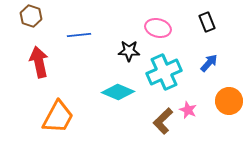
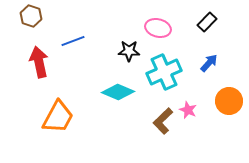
black rectangle: rotated 66 degrees clockwise
blue line: moved 6 px left, 6 px down; rotated 15 degrees counterclockwise
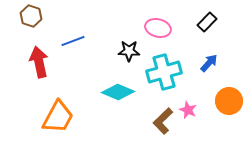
cyan cross: rotated 8 degrees clockwise
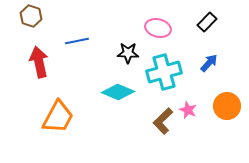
blue line: moved 4 px right; rotated 10 degrees clockwise
black star: moved 1 px left, 2 px down
orange circle: moved 2 px left, 5 px down
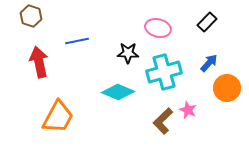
orange circle: moved 18 px up
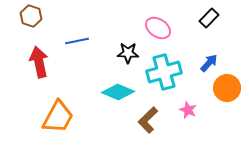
black rectangle: moved 2 px right, 4 px up
pink ellipse: rotated 20 degrees clockwise
brown L-shape: moved 15 px left, 1 px up
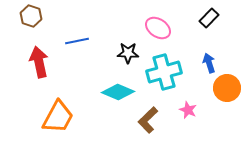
blue arrow: rotated 60 degrees counterclockwise
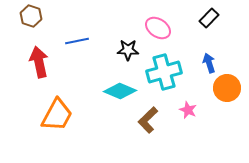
black star: moved 3 px up
cyan diamond: moved 2 px right, 1 px up
orange trapezoid: moved 1 px left, 2 px up
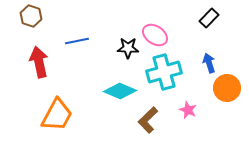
pink ellipse: moved 3 px left, 7 px down
black star: moved 2 px up
